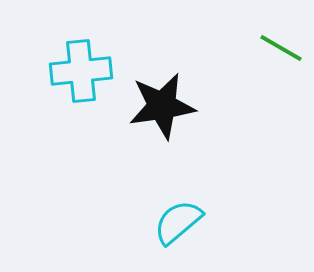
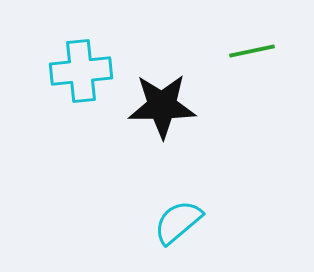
green line: moved 29 px left, 3 px down; rotated 42 degrees counterclockwise
black star: rotated 8 degrees clockwise
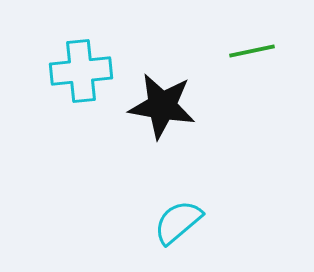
black star: rotated 10 degrees clockwise
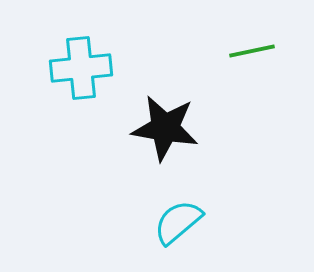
cyan cross: moved 3 px up
black star: moved 3 px right, 22 px down
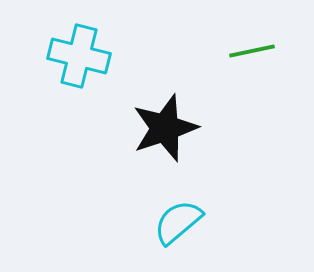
cyan cross: moved 2 px left, 12 px up; rotated 20 degrees clockwise
black star: rotated 28 degrees counterclockwise
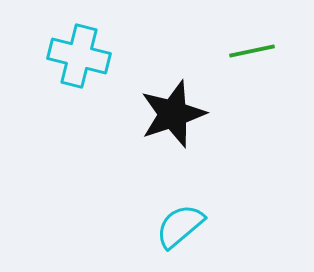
black star: moved 8 px right, 14 px up
cyan semicircle: moved 2 px right, 4 px down
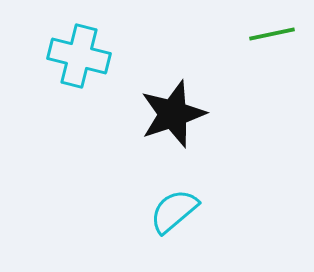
green line: moved 20 px right, 17 px up
cyan semicircle: moved 6 px left, 15 px up
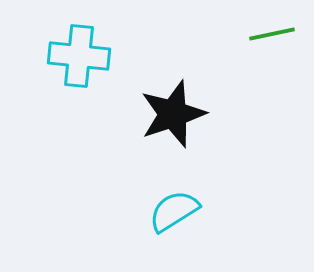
cyan cross: rotated 8 degrees counterclockwise
cyan semicircle: rotated 8 degrees clockwise
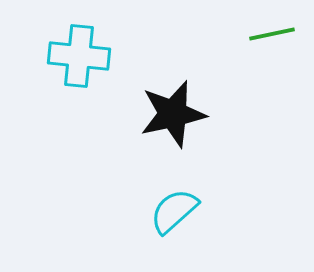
black star: rotated 6 degrees clockwise
cyan semicircle: rotated 10 degrees counterclockwise
